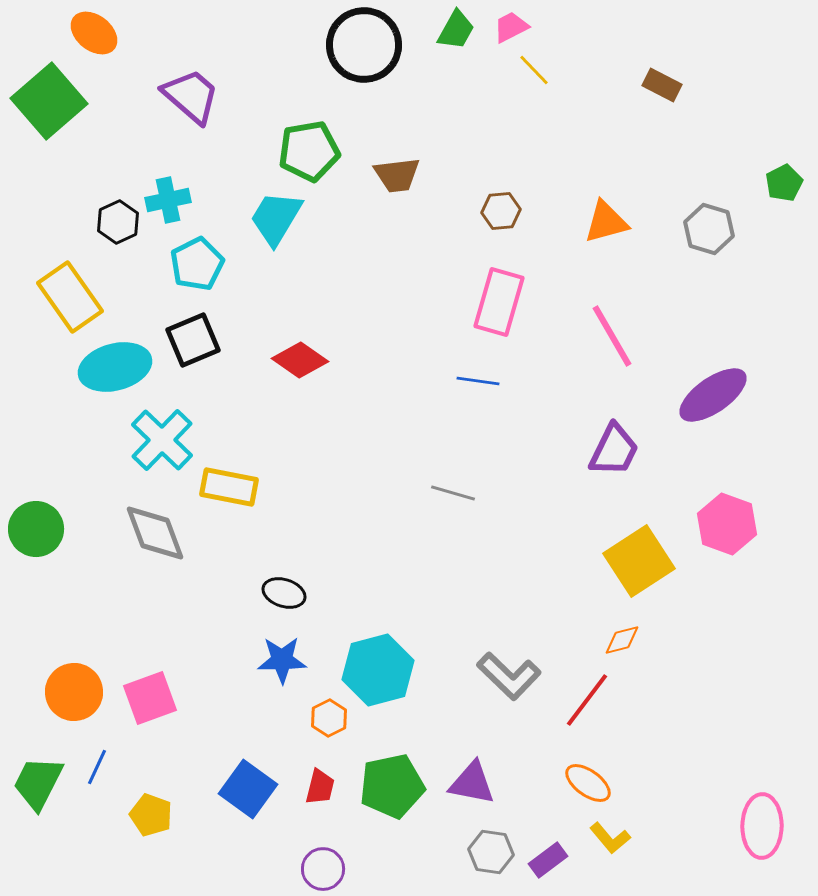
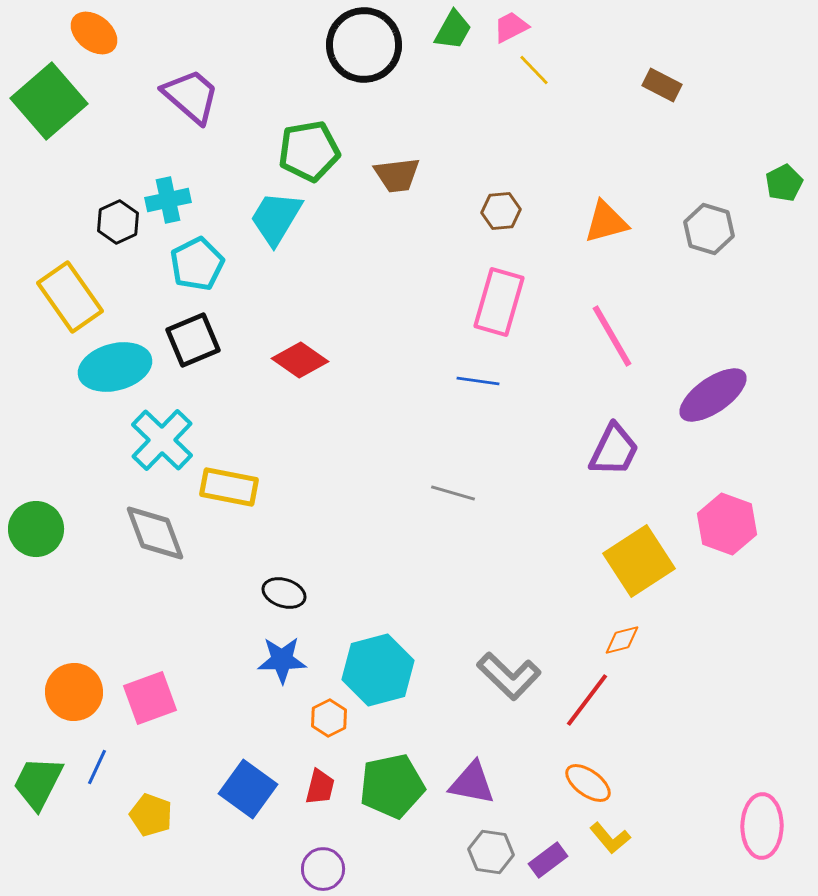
green trapezoid at (456, 30): moved 3 px left
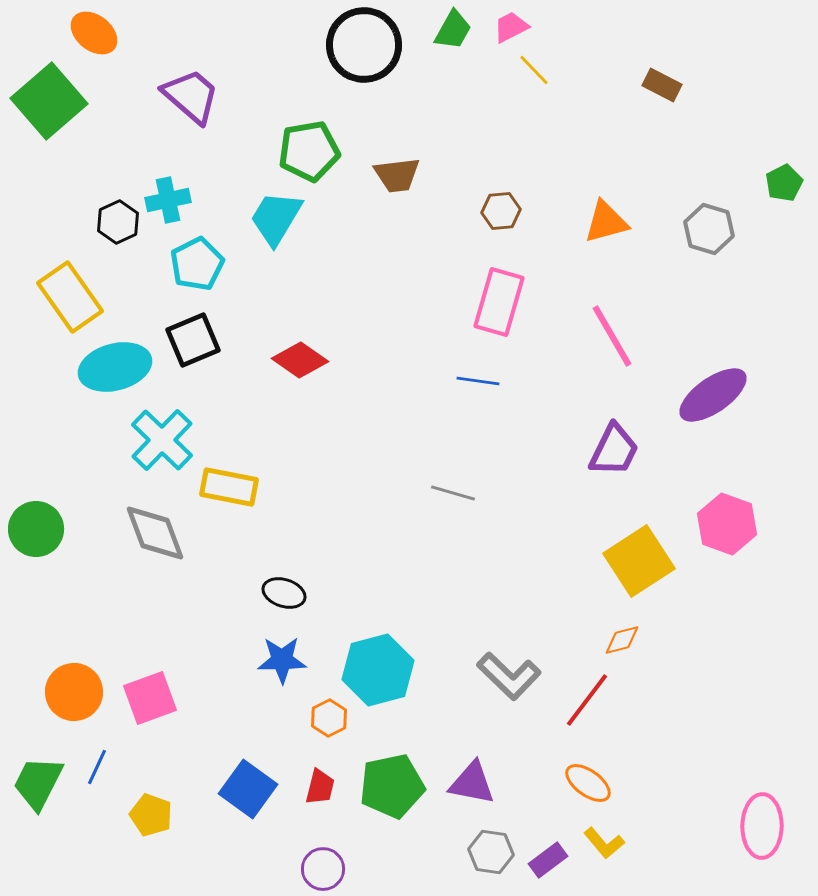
yellow L-shape at (610, 838): moved 6 px left, 5 px down
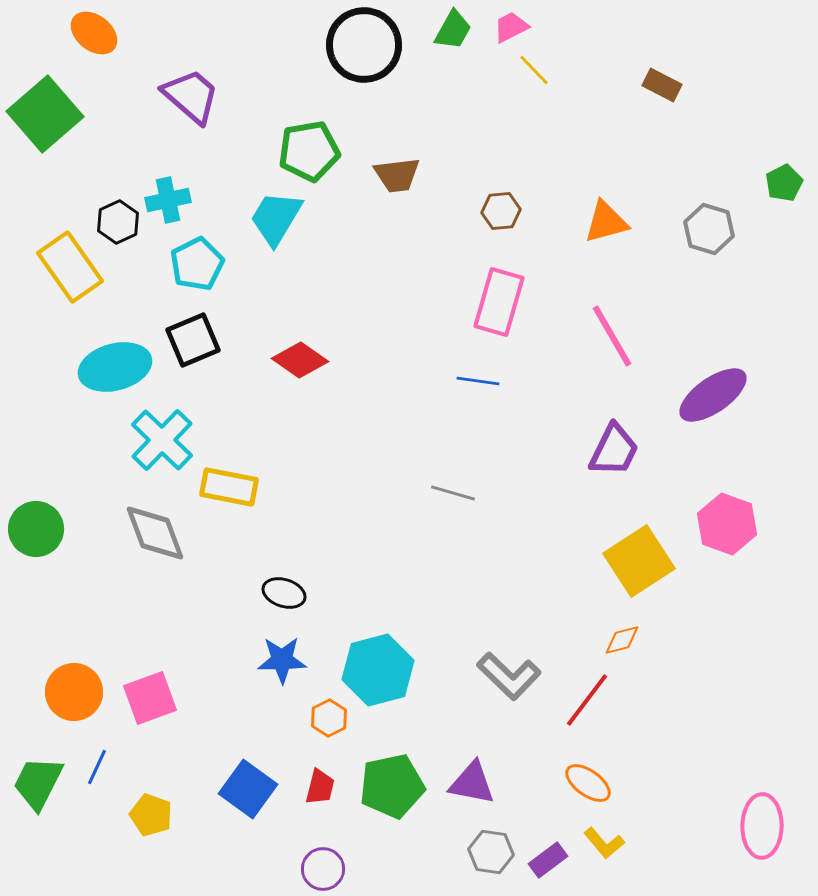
green square at (49, 101): moved 4 px left, 13 px down
yellow rectangle at (70, 297): moved 30 px up
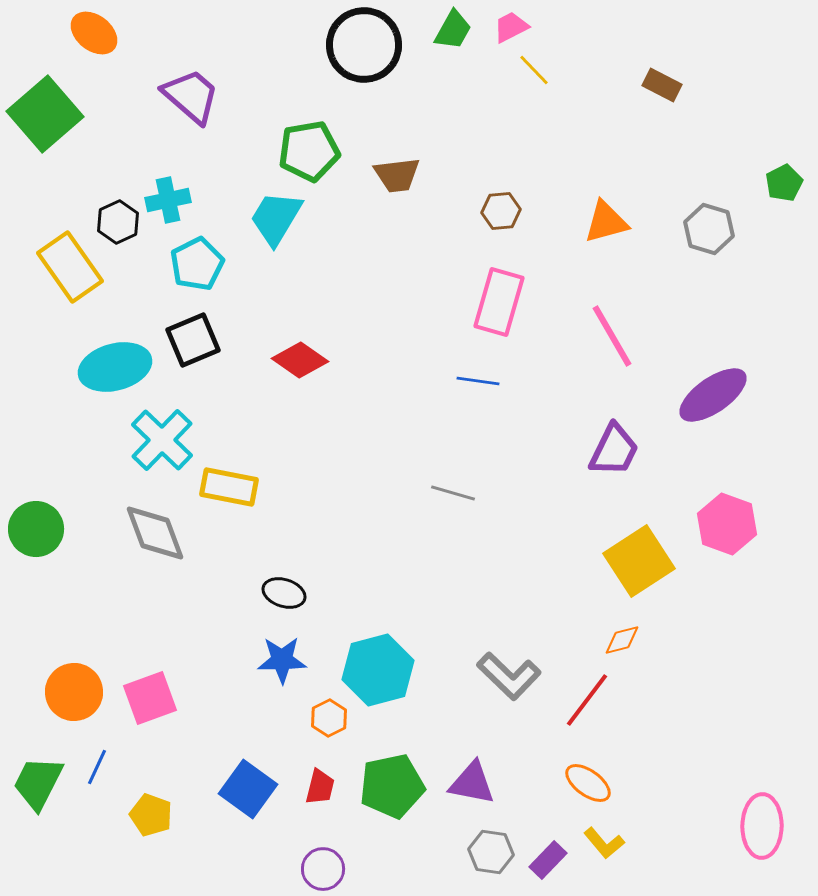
purple rectangle at (548, 860): rotated 9 degrees counterclockwise
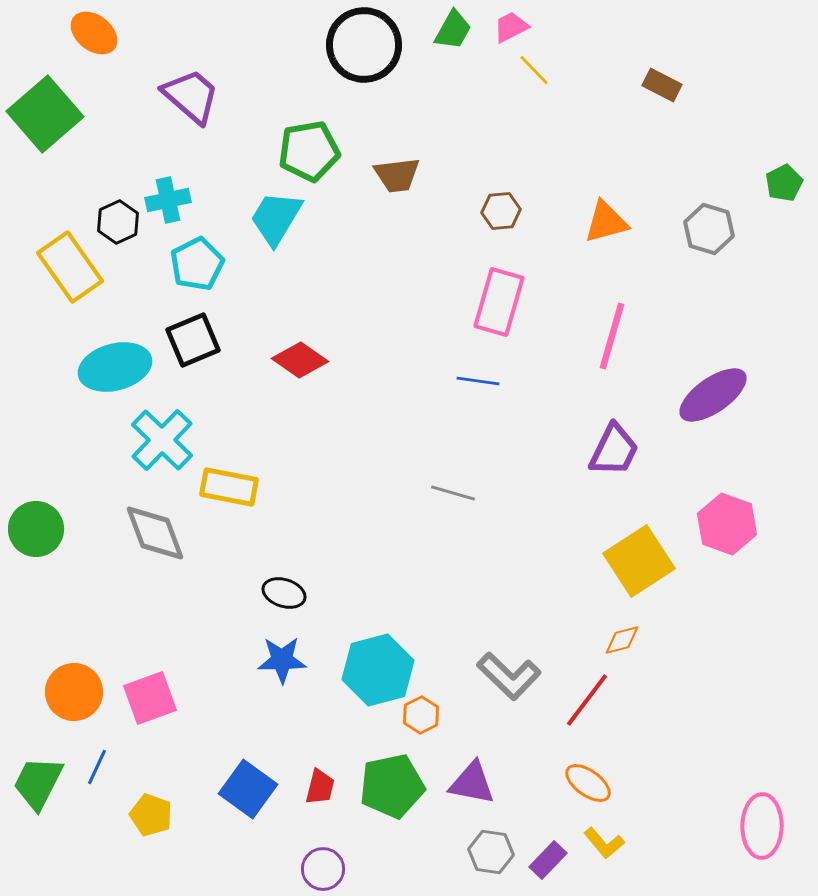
pink line at (612, 336): rotated 46 degrees clockwise
orange hexagon at (329, 718): moved 92 px right, 3 px up
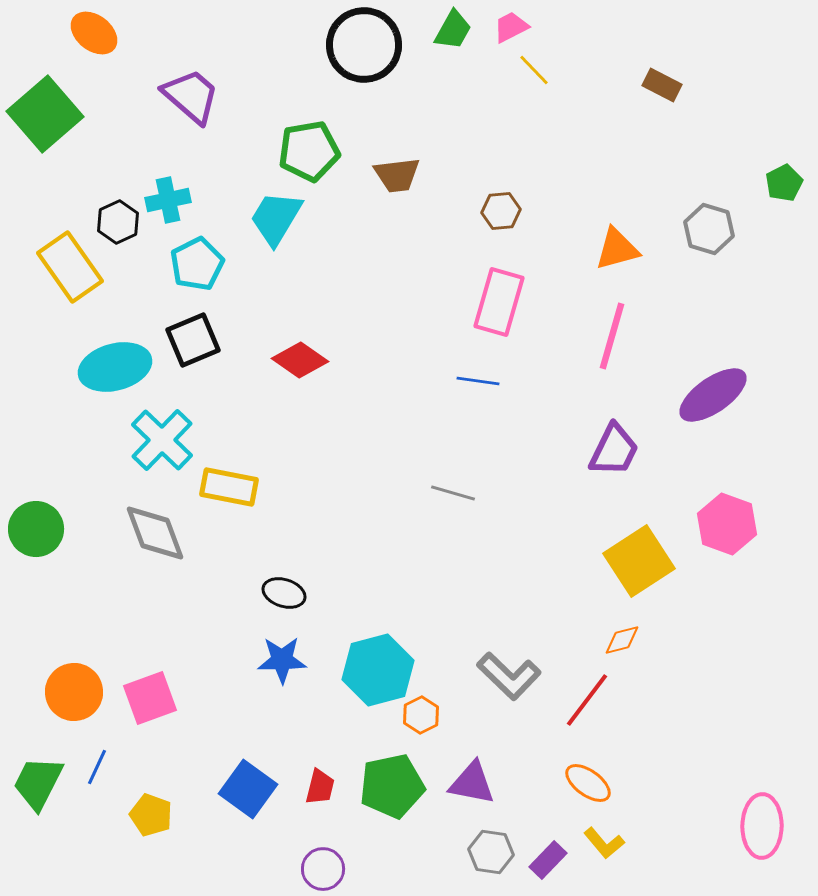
orange triangle at (606, 222): moved 11 px right, 27 px down
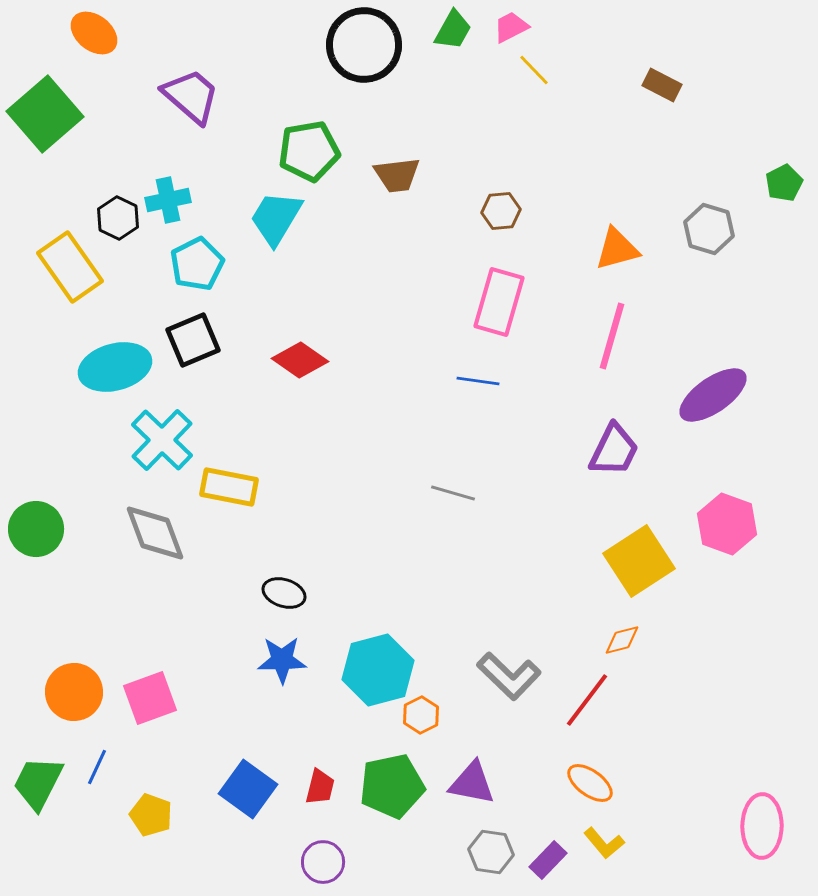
black hexagon at (118, 222): moved 4 px up; rotated 9 degrees counterclockwise
orange ellipse at (588, 783): moved 2 px right
purple circle at (323, 869): moved 7 px up
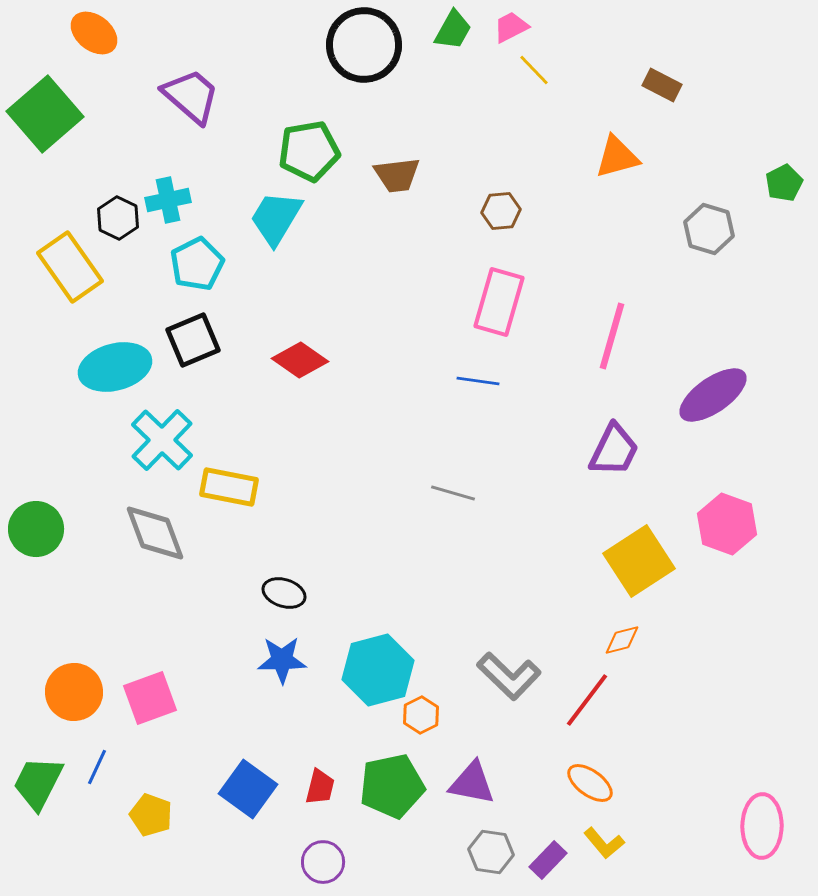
orange triangle at (617, 249): moved 92 px up
